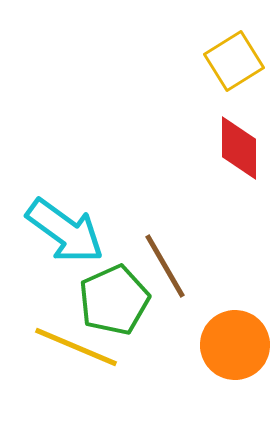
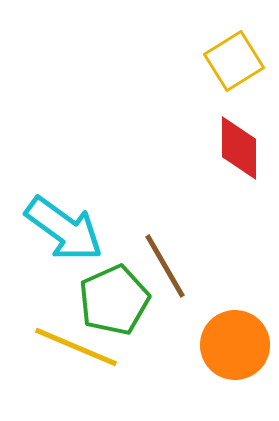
cyan arrow: moved 1 px left, 2 px up
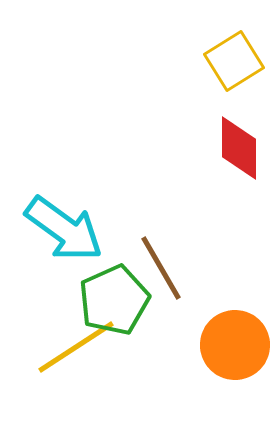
brown line: moved 4 px left, 2 px down
yellow line: rotated 56 degrees counterclockwise
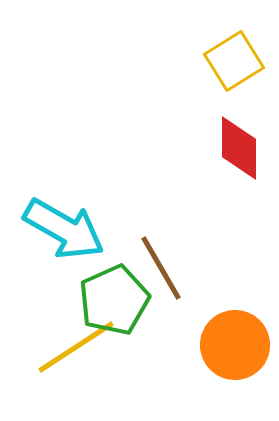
cyan arrow: rotated 6 degrees counterclockwise
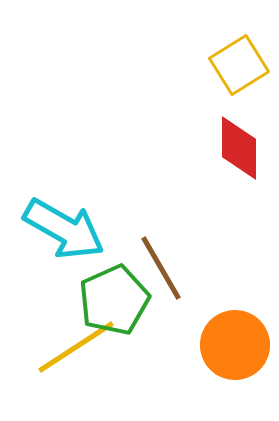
yellow square: moved 5 px right, 4 px down
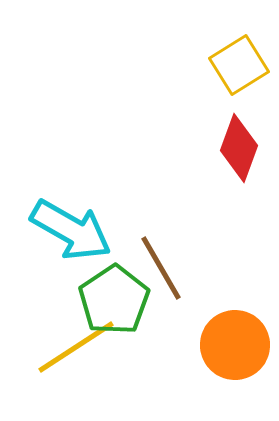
red diamond: rotated 20 degrees clockwise
cyan arrow: moved 7 px right, 1 px down
green pentagon: rotated 10 degrees counterclockwise
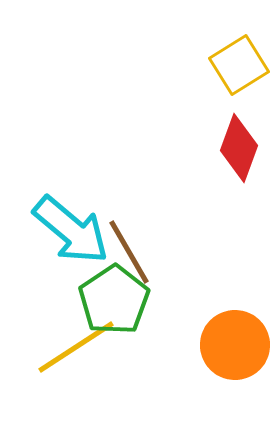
cyan arrow: rotated 10 degrees clockwise
brown line: moved 32 px left, 16 px up
